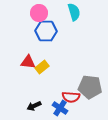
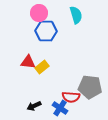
cyan semicircle: moved 2 px right, 3 px down
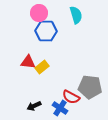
red semicircle: rotated 24 degrees clockwise
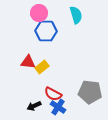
gray pentagon: moved 5 px down
red semicircle: moved 18 px left, 3 px up
blue cross: moved 2 px left, 1 px up
